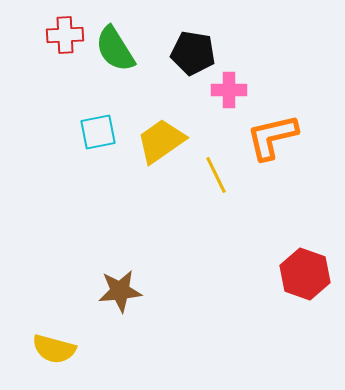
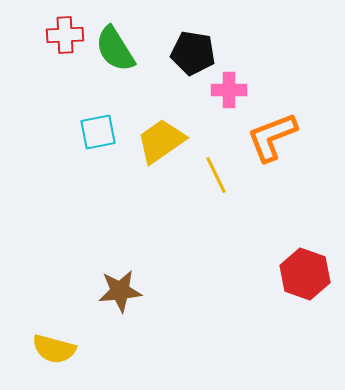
orange L-shape: rotated 8 degrees counterclockwise
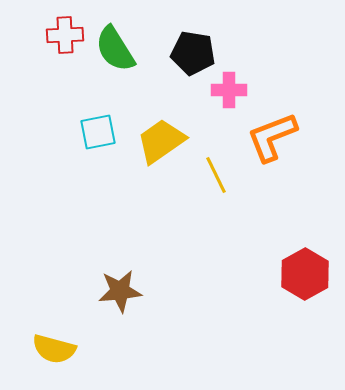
red hexagon: rotated 12 degrees clockwise
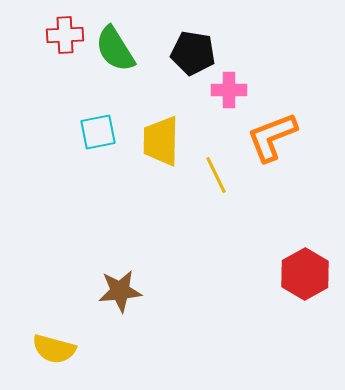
yellow trapezoid: rotated 54 degrees counterclockwise
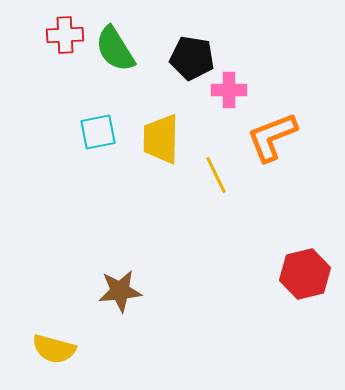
black pentagon: moved 1 px left, 5 px down
yellow trapezoid: moved 2 px up
red hexagon: rotated 15 degrees clockwise
